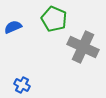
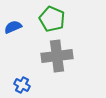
green pentagon: moved 2 px left
gray cross: moved 26 px left, 9 px down; rotated 32 degrees counterclockwise
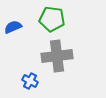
green pentagon: rotated 15 degrees counterclockwise
blue cross: moved 8 px right, 4 px up
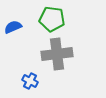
gray cross: moved 2 px up
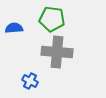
blue semicircle: moved 1 px right, 1 px down; rotated 18 degrees clockwise
gray cross: moved 2 px up; rotated 12 degrees clockwise
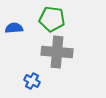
blue cross: moved 2 px right
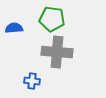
blue cross: rotated 21 degrees counterclockwise
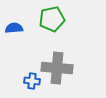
green pentagon: rotated 20 degrees counterclockwise
gray cross: moved 16 px down
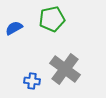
blue semicircle: rotated 24 degrees counterclockwise
gray cross: moved 8 px right, 1 px down; rotated 32 degrees clockwise
